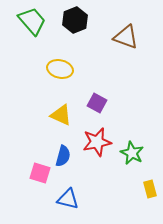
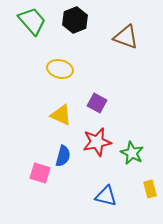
blue triangle: moved 38 px right, 3 px up
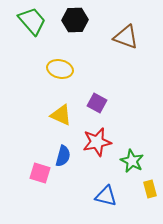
black hexagon: rotated 20 degrees clockwise
green star: moved 8 px down
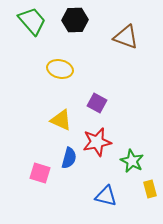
yellow triangle: moved 5 px down
blue semicircle: moved 6 px right, 2 px down
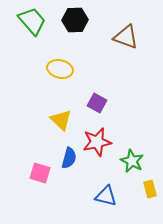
yellow triangle: rotated 20 degrees clockwise
